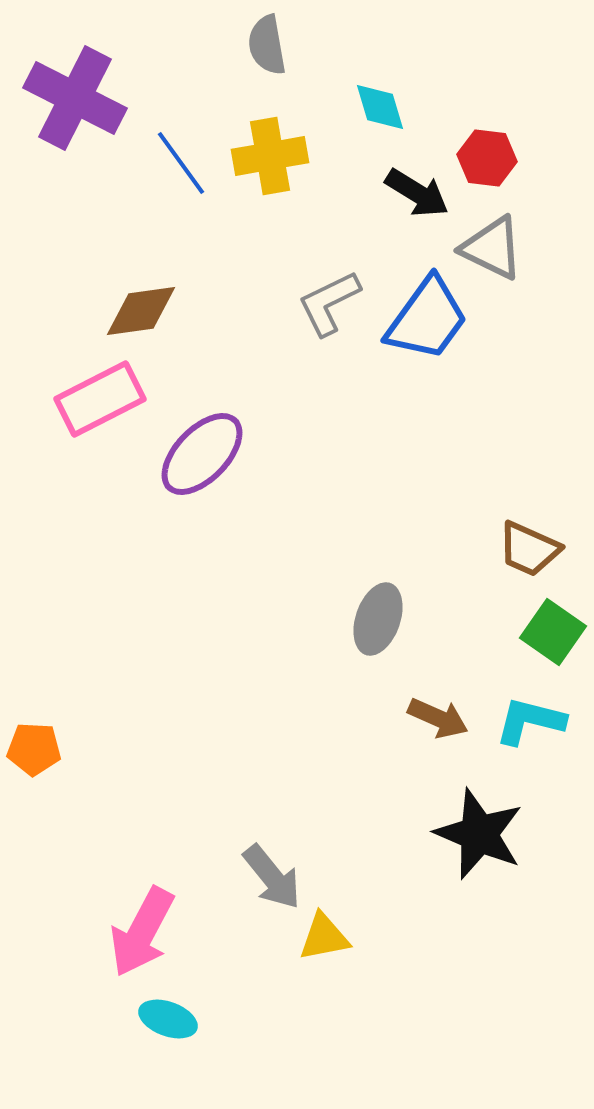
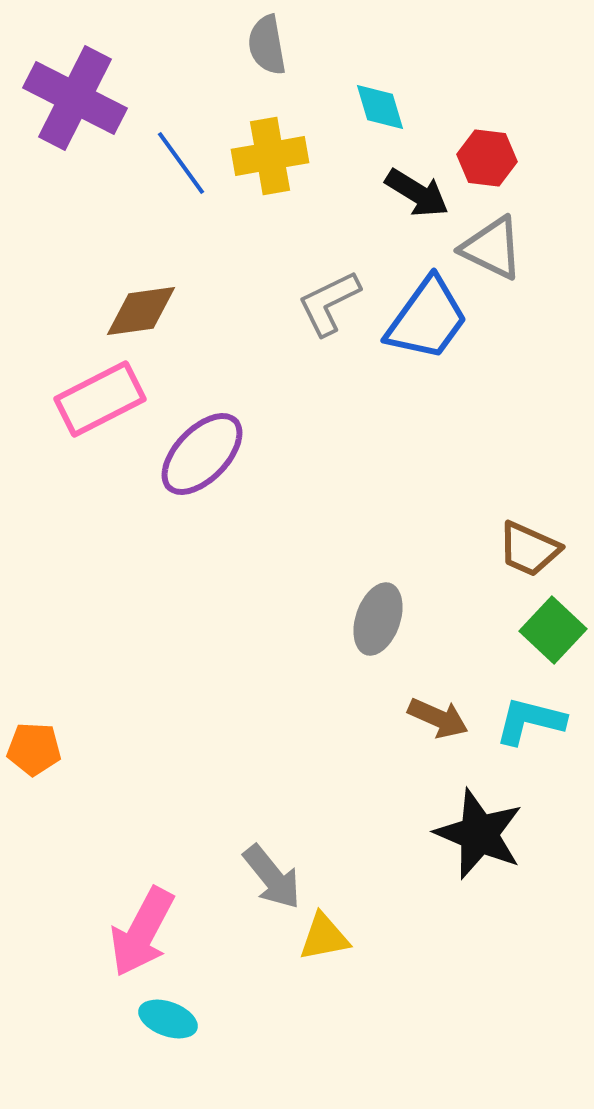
green square: moved 2 px up; rotated 8 degrees clockwise
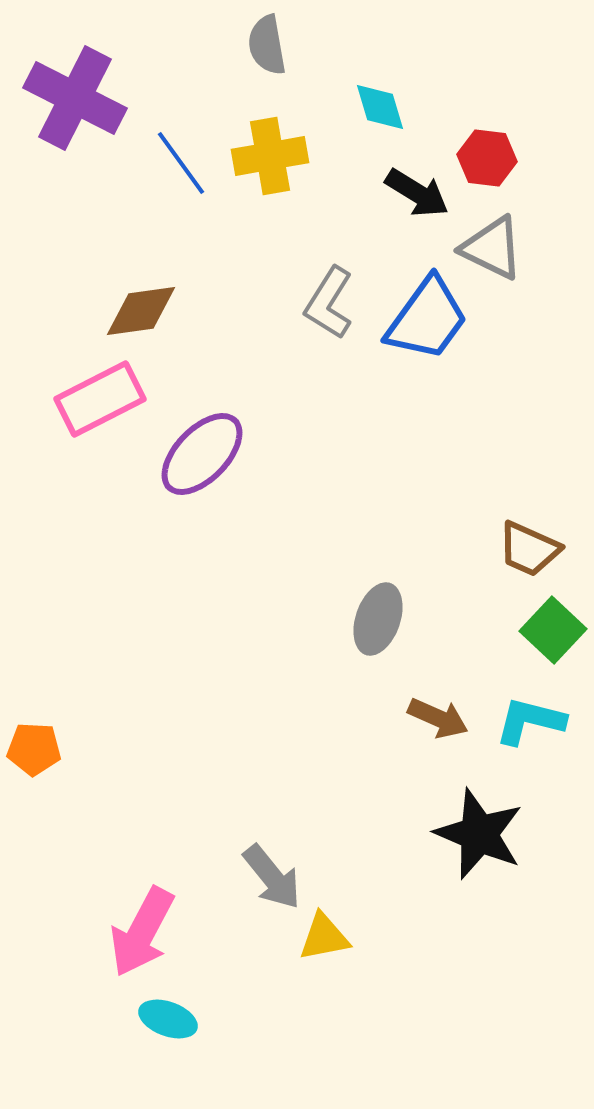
gray L-shape: rotated 32 degrees counterclockwise
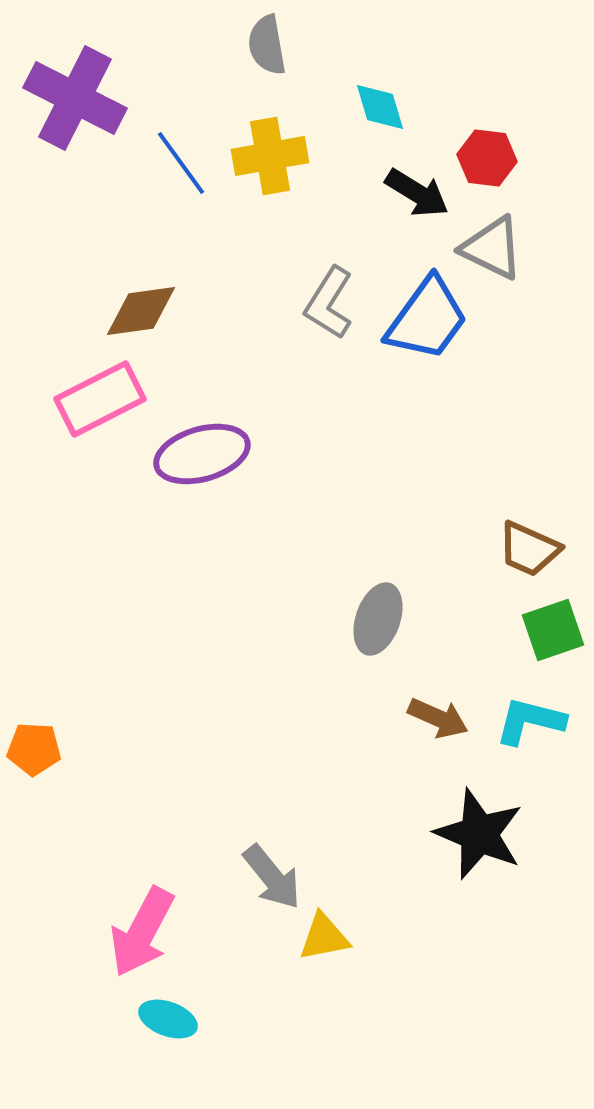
purple ellipse: rotated 30 degrees clockwise
green square: rotated 28 degrees clockwise
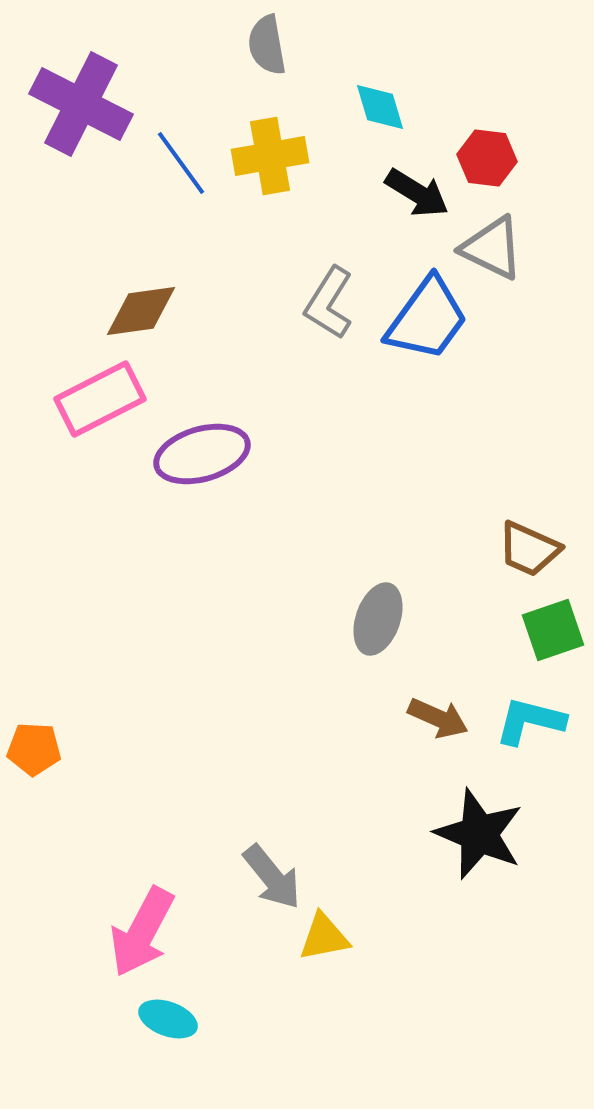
purple cross: moved 6 px right, 6 px down
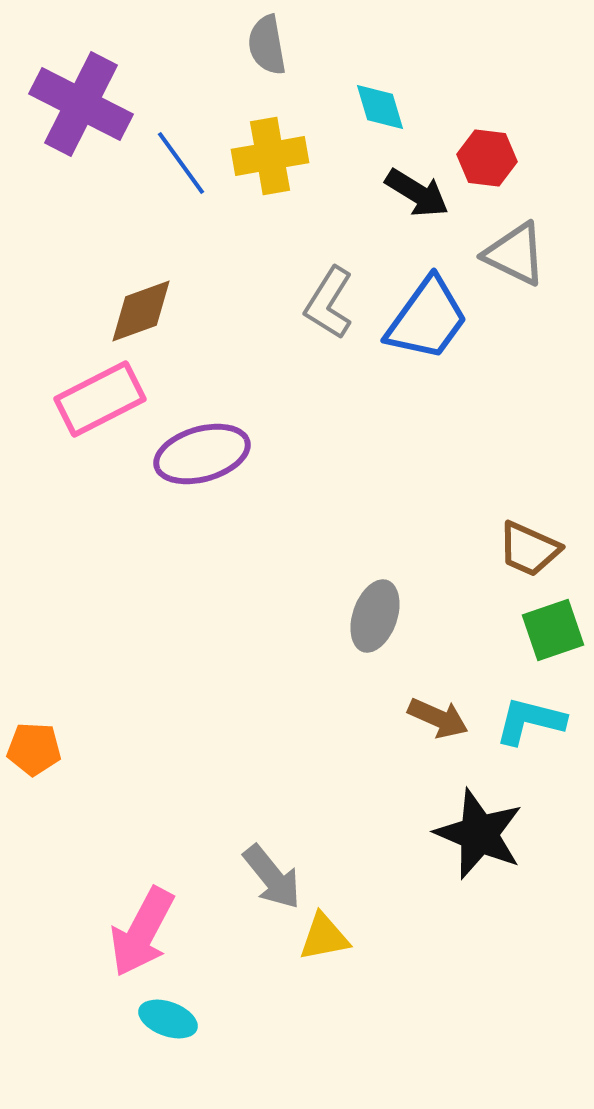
gray triangle: moved 23 px right, 6 px down
brown diamond: rotated 12 degrees counterclockwise
gray ellipse: moved 3 px left, 3 px up
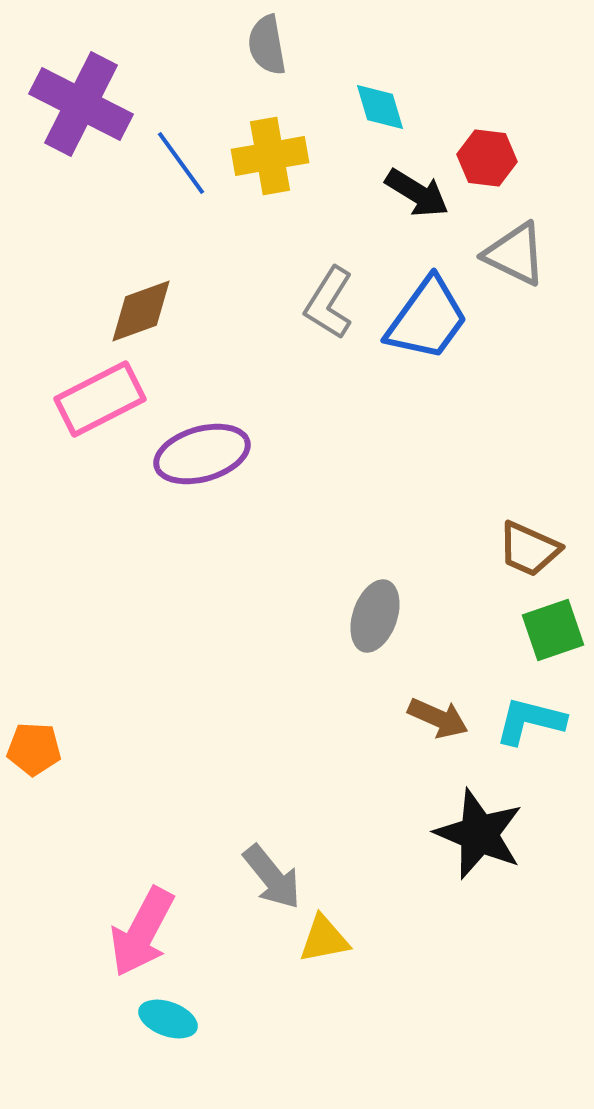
yellow triangle: moved 2 px down
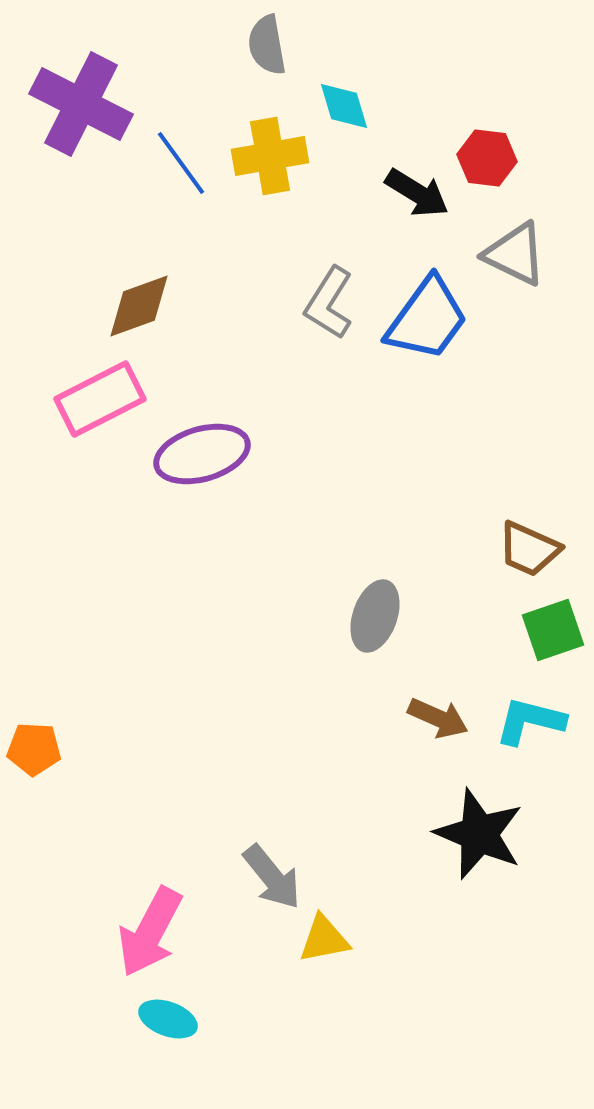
cyan diamond: moved 36 px left, 1 px up
brown diamond: moved 2 px left, 5 px up
pink arrow: moved 8 px right
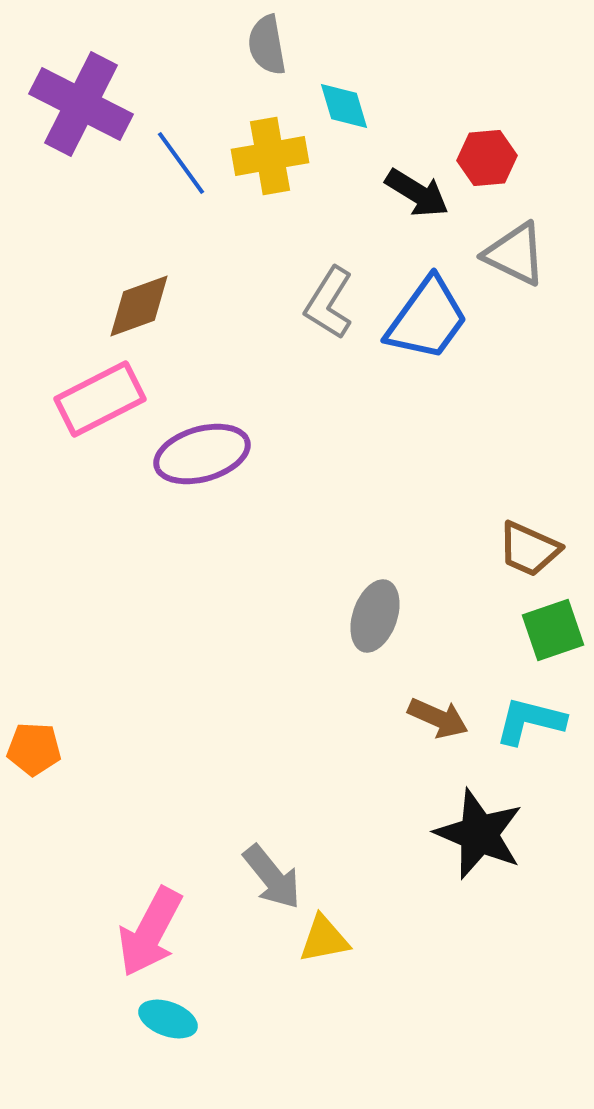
red hexagon: rotated 12 degrees counterclockwise
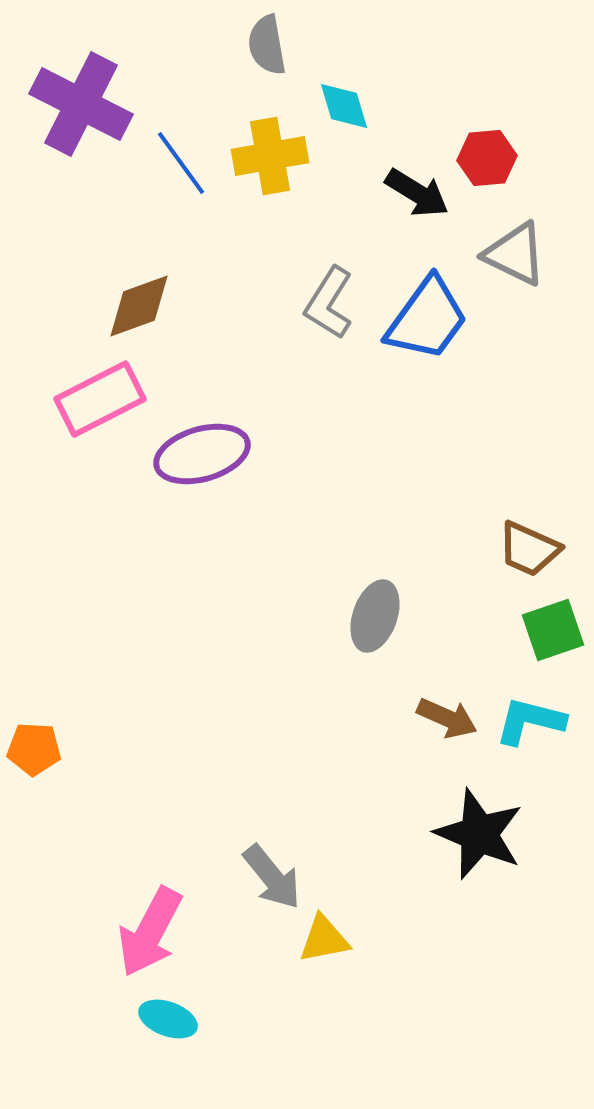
brown arrow: moved 9 px right
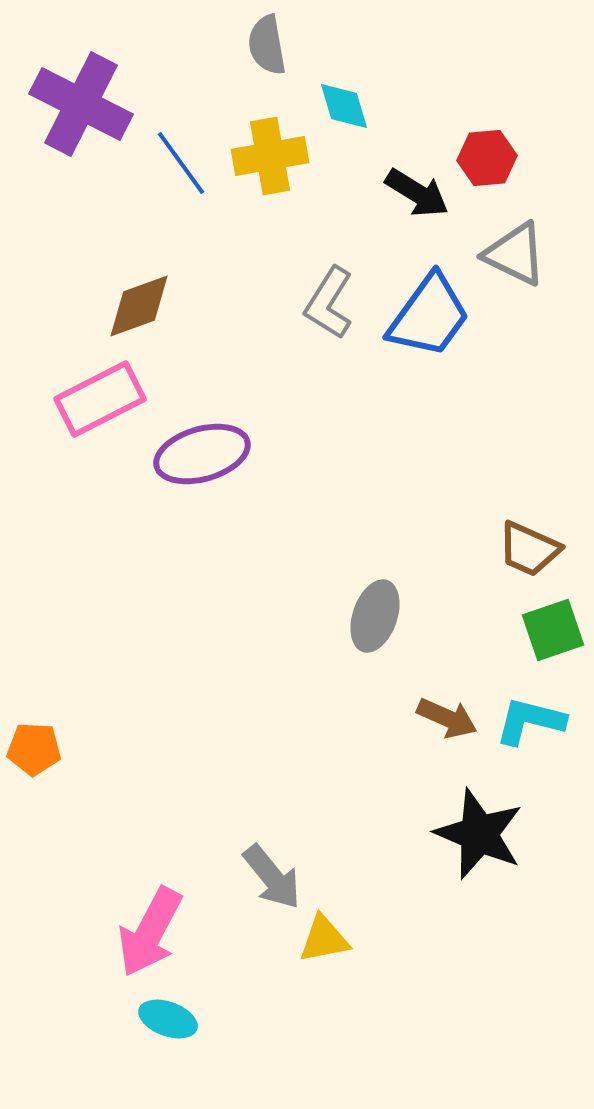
blue trapezoid: moved 2 px right, 3 px up
